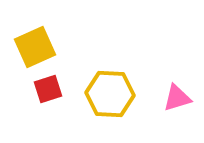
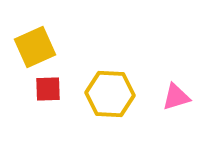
red square: rotated 16 degrees clockwise
pink triangle: moved 1 px left, 1 px up
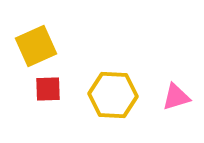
yellow square: moved 1 px right, 1 px up
yellow hexagon: moved 3 px right, 1 px down
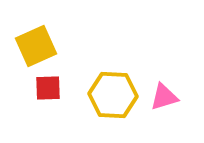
red square: moved 1 px up
pink triangle: moved 12 px left
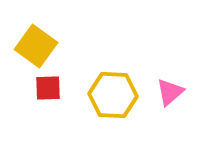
yellow square: rotated 30 degrees counterclockwise
pink triangle: moved 6 px right, 5 px up; rotated 24 degrees counterclockwise
